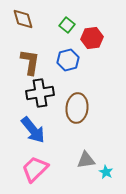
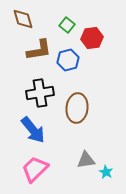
brown L-shape: moved 9 px right, 12 px up; rotated 72 degrees clockwise
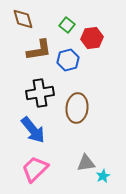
gray triangle: moved 3 px down
cyan star: moved 3 px left, 4 px down; rotated 16 degrees clockwise
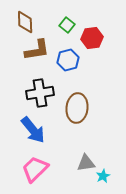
brown diamond: moved 2 px right, 3 px down; rotated 15 degrees clockwise
brown L-shape: moved 2 px left
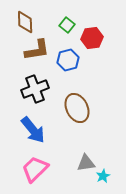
black cross: moved 5 px left, 4 px up; rotated 12 degrees counterclockwise
brown ellipse: rotated 32 degrees counterclockwise
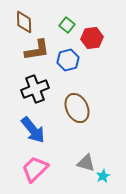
brown diamond: moved 1 px left
gray triangle: rotated 24 degrees clockwise
